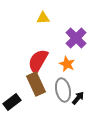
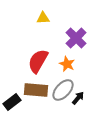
brown rectangle: moved 6 px down; rotated 60 degrees counterclockwise
gray ellipse: rotated 55 degrees clockwise
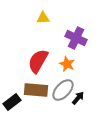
purple cross: rotated 20 degrees counterclockwise
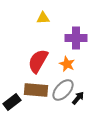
purple cross: rotated 25 degrees counterclockwise
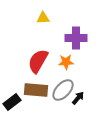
orange star: moved 1 px left, 2 px up; rotated 28 degrees counterclockwise
